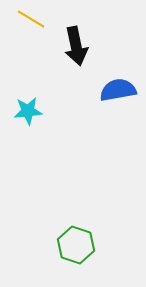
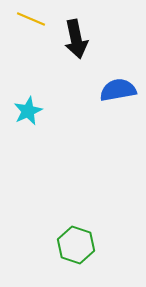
yellow line: rotated 8 degrees counterclockwise
black arrow: moved 7 px up
cyan star: rotated 20 degrees counterclockwise
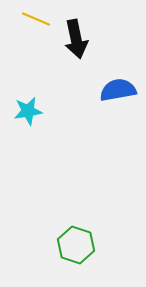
yellow line: moved 5 px right
cyan star: rotated 16 degrees clockwise
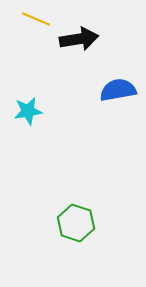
black arrow: moved 3 px right; rotated 87 degrees counterclockwise
green hexagon: moved 22 px up
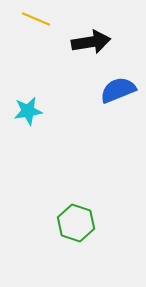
black arrow: moved 12 px right, 3 px down
blue semicircle: rotated 12 degrees counterclockwise
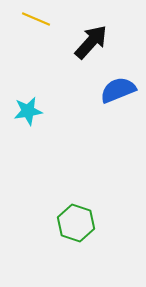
black arrow: rotated 39 degrees counterclockwise
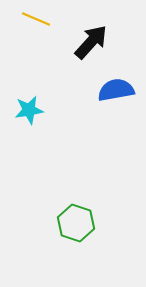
blue semicircle: moved 2 px left; rotated 12 degrees clockwise
cyan star: moved 1 px right, 1 px up
